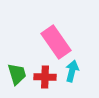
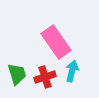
red cross: rotated 20 degrees counterclockwise
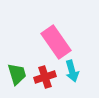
cyan arrow: rotated 150 degrees clockwise
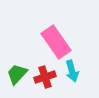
green trapezoid: rotated 120 degrees counterclockwise
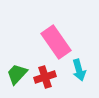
cyan arrow: moved 7 px right, 1 px up
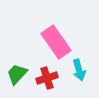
red cross: moved 2 px right, 1 px down
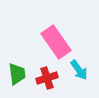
cyan arrow: rotated 20 degrees counterclockwise
green trapezoid: rotated 130 degrees clockwise
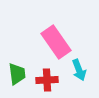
cyan arrow: rotated 15 degrees clockwise
red cross: moved 2 px down; rotated 15 degrees clockwise
